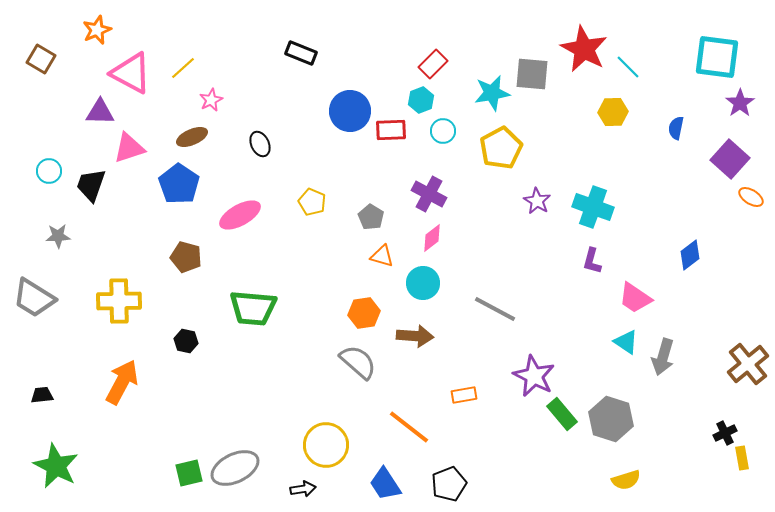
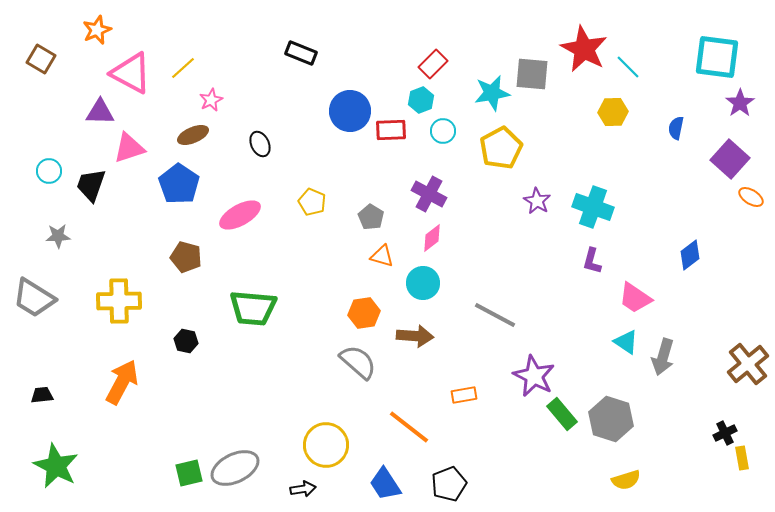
brown ellipse at (192, 137): moved 1 px right, 2 px up
gray line at (495, 309): moved 6 px down
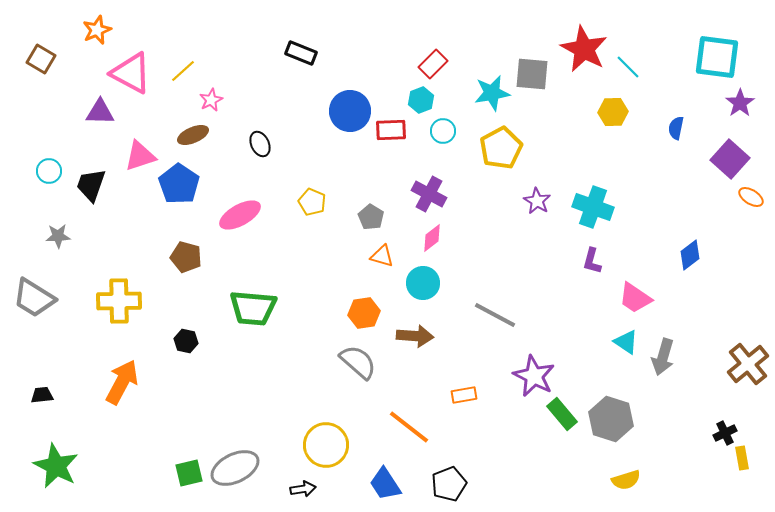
yellow line at (183, 68): moved 3 px down
pink triangle at (129, 148): moved 11 px right, 8 px down
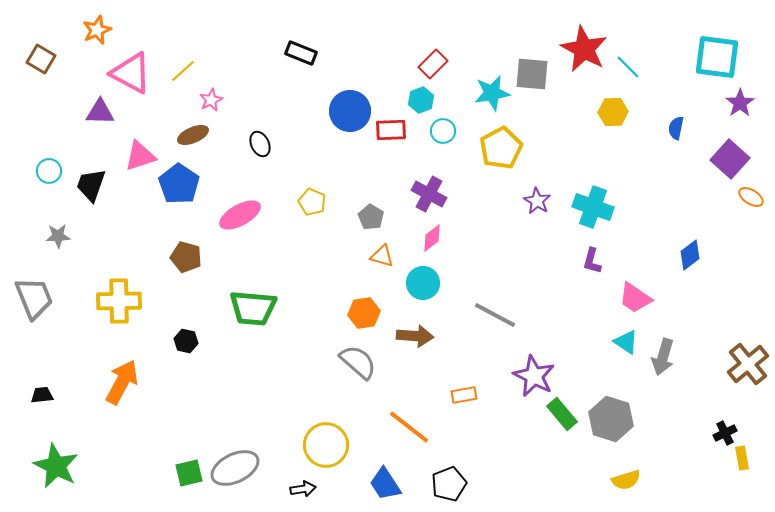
gray trapezoid at (34, 298): rotated 144 degrees counterclockwise
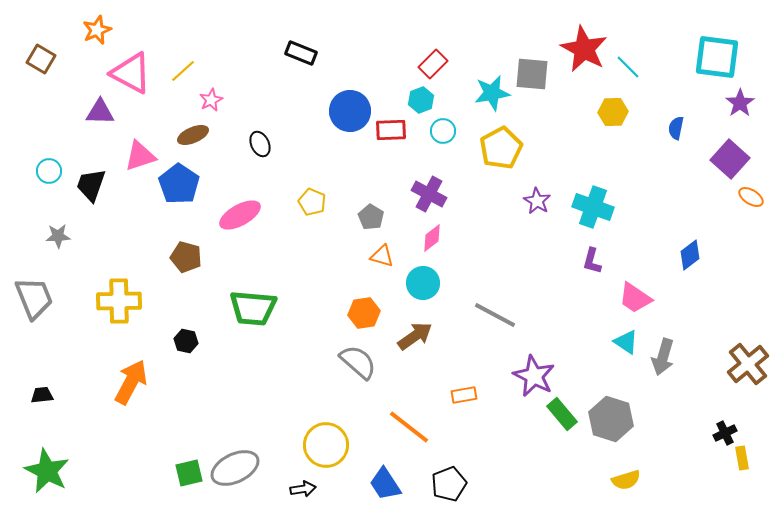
brown arrow at (415, 336): rotated 39 degrees counterclockwise
orange arrow at (122, 382): moved 9 px right
green star at (56, 466): moved 9 px left, 5 px down
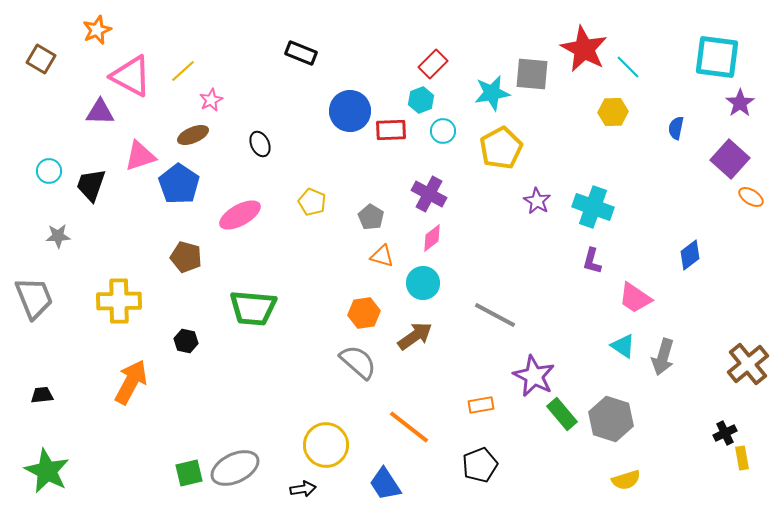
pink triangle at (131, 73): moved 3 px down
cyan triangle at (626, 342): moved 3 px left, 4 px down
orange rectangle at (464, 395): moved 17 px right, 10 px down
black pentagon at (449, 484): moved 31 px right, 19 px up
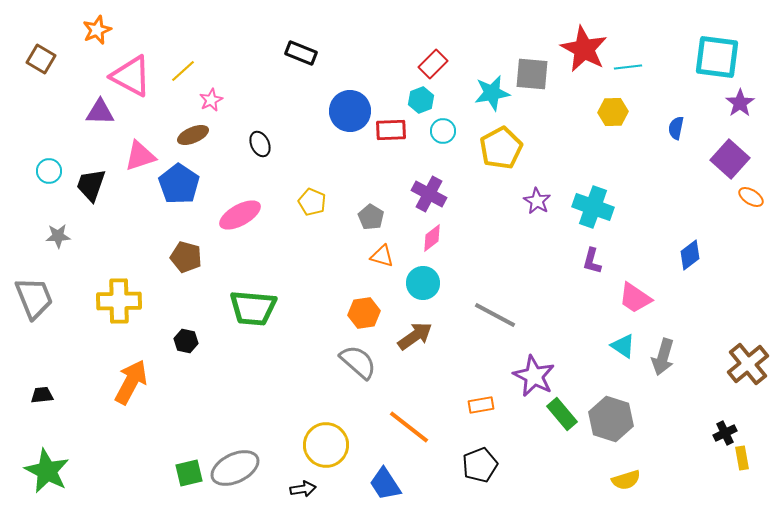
cyan line at (628, 67): rotated 52 degrees counterclockwise
